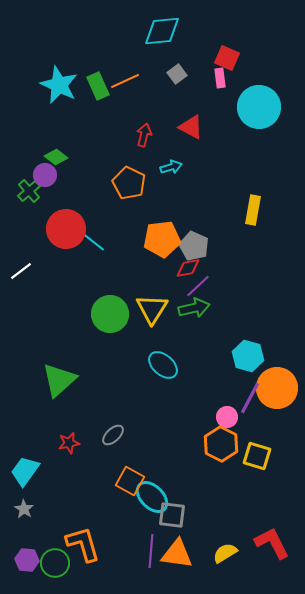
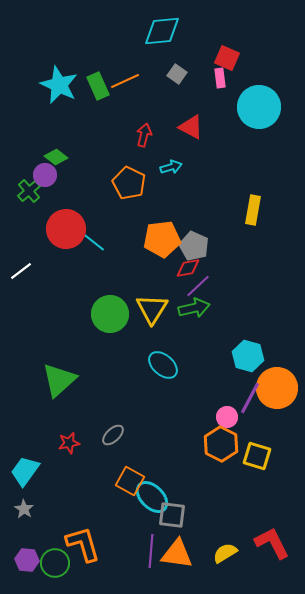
gray square at (177, 74): rotated 18 degrees counterclockwise
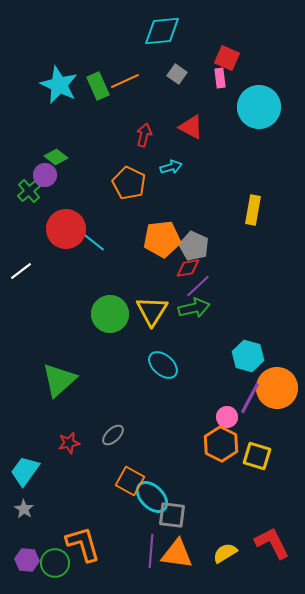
yellow triangle at (152, 309): moved 2 px down
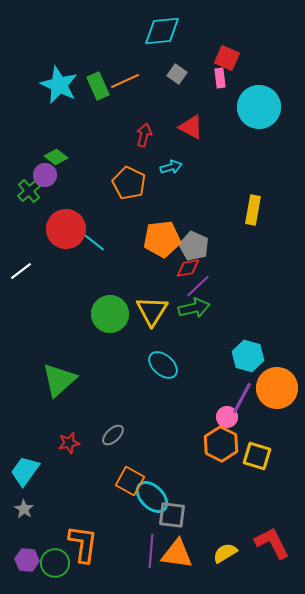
purple line at (250, 398): moved 8 px left
orange L-shape at (83, 544): rotated 24 degrees clockwise
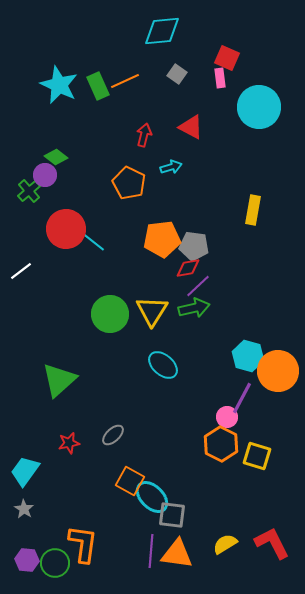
gray pentagon at (194, 246): rotated 16 degrees counterclockwise
orange circle at (277, 388): moved 1 px right, 17 px up
yellow semicircle at (225, 553): moved 9 px up
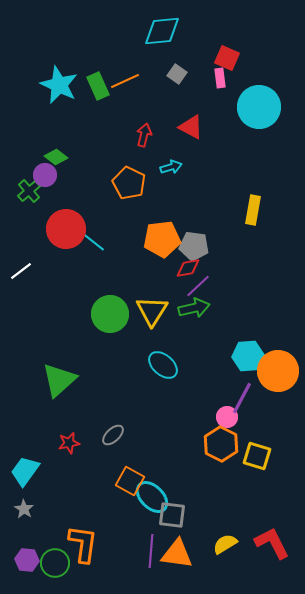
cyan hexagon at (248, 356): rotated 20 degrees counterclockwise
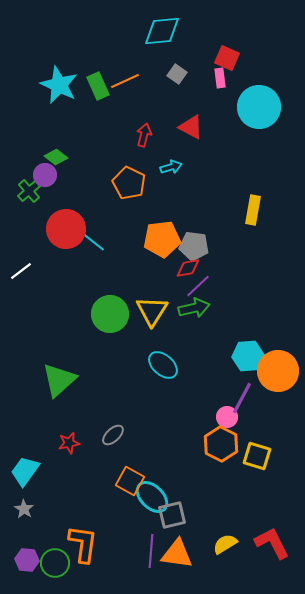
gray square at (172, 515): rotated 20 degrees counterclockwise
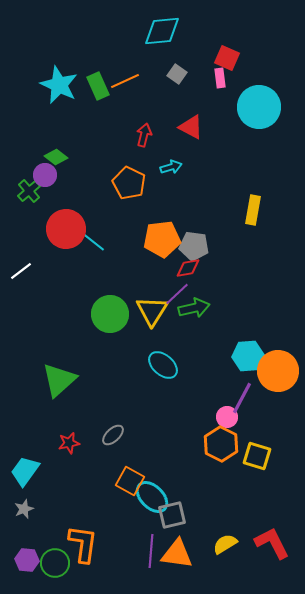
purple line at (198, 286): moved 21 px left, 8 px down
gray star at (24, 509): rotated 18 degrees clockwise
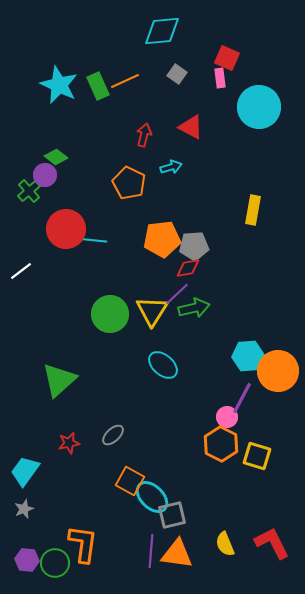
cyan line at (91, 240): rotated 32 degrees counterclockwise
gray pentagon at (194, 246): rotated 12 degrees counterclockwise
yellow semicircle at (225, 544): rotated 80 degrees counterclockwise
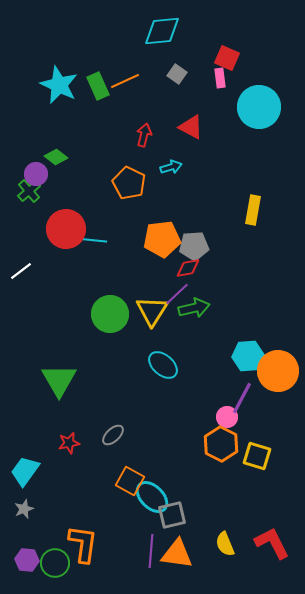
purple circle at (45, 175): moved 9 px left, 1 px up
green triangle at (59, 380): rotated 18 degrees counterclockwise
